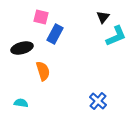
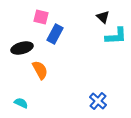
black triangle: rotated 24 degrees counterclockwise
cyan L-shape: rotated 20 degrees clockwise
orange semicircle: moved 3 px left, 1 px up; rotated 12 degrees counterclockwise
cyan semicircle: rotated 16 degrees clockwise
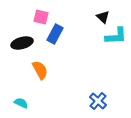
black ellipse: moved 5 px up
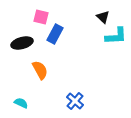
blue cross: moved 23 px left
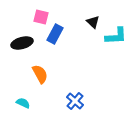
black triangle: moved 10 px left, 5 px down
orange semicircle: moved 4 px down
cyan semicircle: moved 2 px right
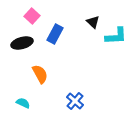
pink square: moved 9 px left, 1 px up; rotated 28 degrees clockwise
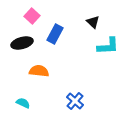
cyan L-shape: moved 8 px left, 10 px down
orange semicircle: moved 1 px left, 3 px up; rotated 54 degrees counterclockwise
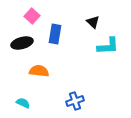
blue rectangle: rotated 18 degrees counterclockwise
blue cross: rotated 30 degrees clockwise
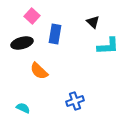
orange semicircle: rotated 144 degrees counterclockwise
cyan semicircle: moved 5 px down
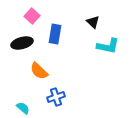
cyan L-shape: rotated 15 degrees clockwise
blue cross: moved 19 px left, 4 px up
cyan semicircle: rotated 16 degrees clockwise
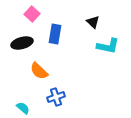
pink square: moved 2 px up
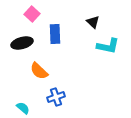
blue rectangle: rotated 12 degrees counterclockwise
